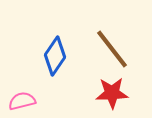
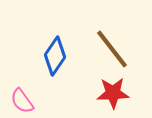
red star: moved 1 px right
pink semicircle: rotated 112 degrees counterclockwise
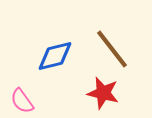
blue diamond: rotated 42 degrees clockwise
red star: moved 10 px left; rotated 16 degrees clockwise
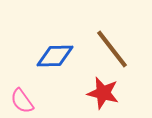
blue diamond: rotated 12 degrees clockwise
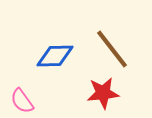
red star: rotated 20 degrees counterclockwise
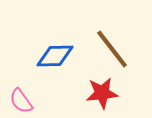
red star: moved 1 px left
pink semicircle: moved 1 px left
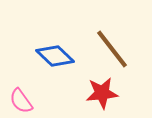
blue diamond: rotated 45 degrees clockwise
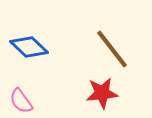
blue diamond: moved 26 px left, 9 px up
